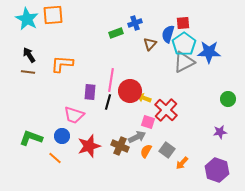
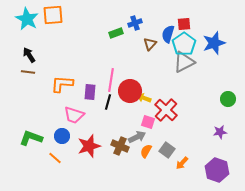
red square: moved 1 px right, 1 px down
blue star: moved 5 px right, 9 px up; rotated 20 degrees counterclockwise
orange L-shape: moved 20 px down
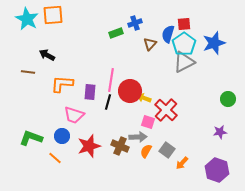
black arrow: moved 18 px right; rotated 28 degrees counterclockwise
gray arrow: moved 1 px right; rotated 24 degrees clockwise
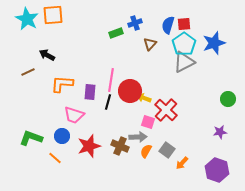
blue semicircle: moved 9 px up
brown line: rotated 32 degrees counterclockwise
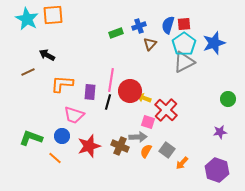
blue cross: moved 4 px right, 3 px down
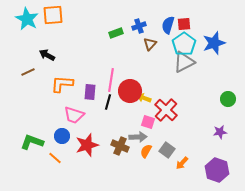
green L-shape: moved 1 px right, 4 px down
red star: moved 2 px left, 1 px up
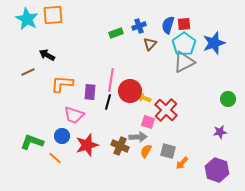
gray square: moved 1 px right, 1 px down; rotated 21 degrees counterclockwise
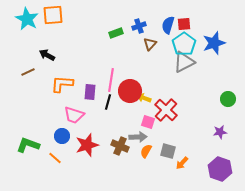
green L-shape: moved 4 px left, 3 px down
purple hexagon: moved 3 px right, 1 px up
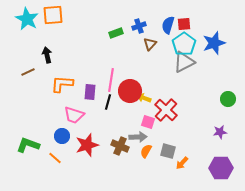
black arrow: rotated 49 degrees clockwise
purple hexagon: moved 1 px right, 1 px up; rotated 20 degrees counterclockwise
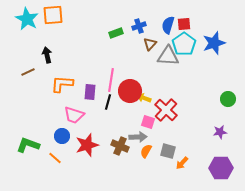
gray triangle: moved 16 px left, 6 px up; rotated 30 degrees clockwise
